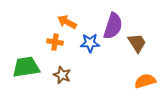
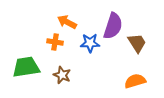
orange semicircle: moved 10 px left
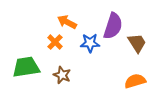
orange cross: rotated 35 degrees clockwise
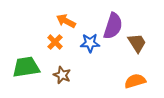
orange arrow: moved 1 px left, 1 px up
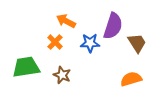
orange semicircle: moved 4 px left, 2 px up
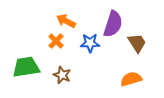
purple semicircle: moved 2 px up
orange cross: moved 1 px right, 1 px up
